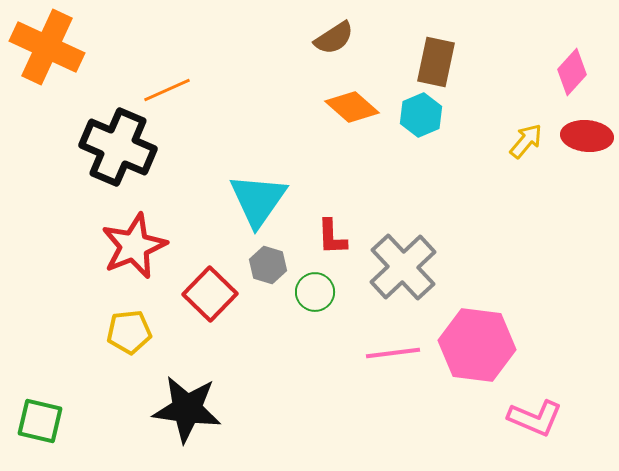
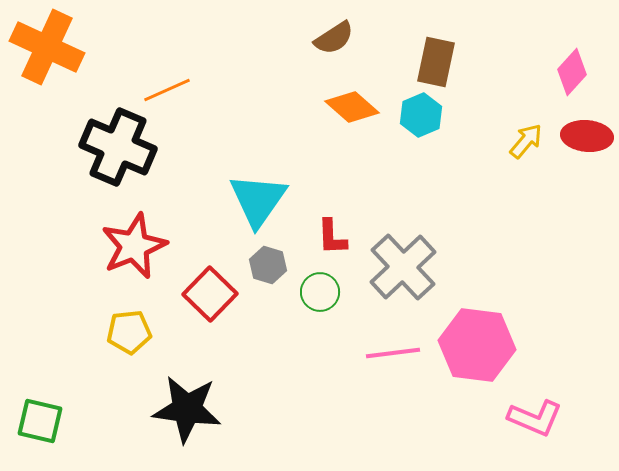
green circle: moved 5 px right
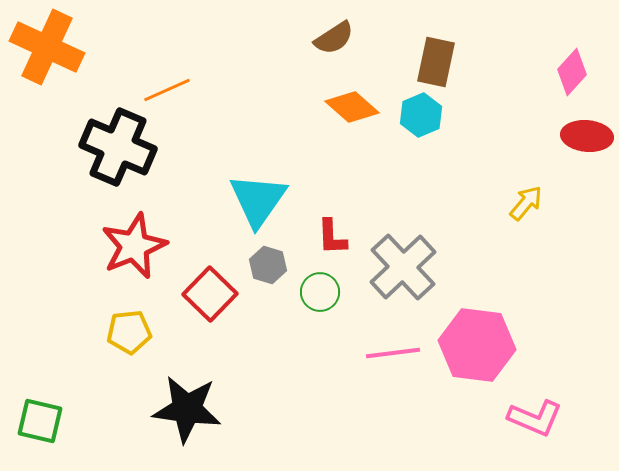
yellow arrow: moved 62 px down
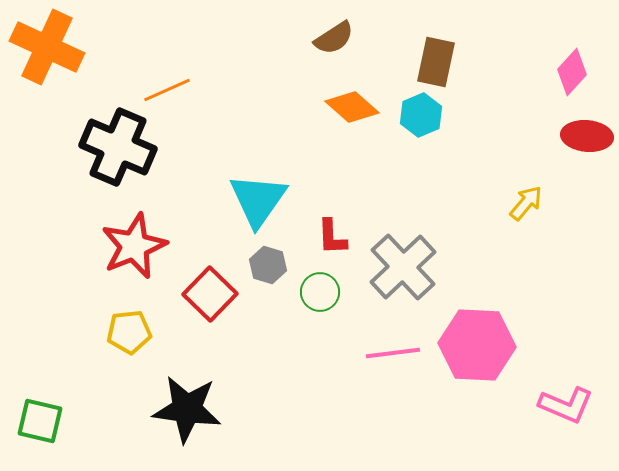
pink hexagon: rotated 4 degrees counterclockwise
pink L-shape: moved 31 px right, 13 px up
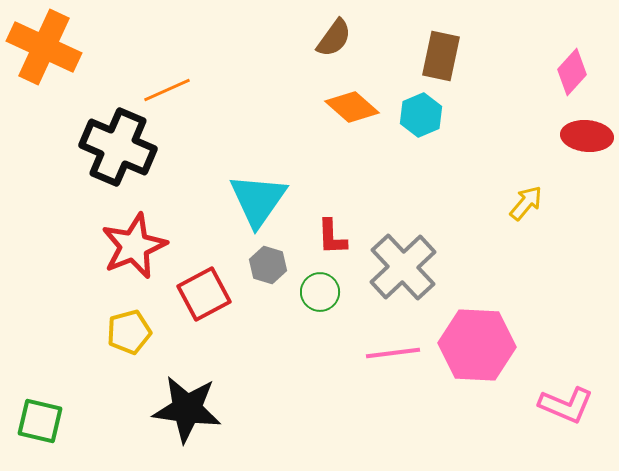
brown semicircle: rotated 21 degrees counterclockwise
orange cross: moved 3 px left
brown rectangle: moved 5 px right, 6 px up
red square: moved 6 px left; rotated 18 degrees clockwise
yellow pentagon: rotated 9 degrees counterclockwise
